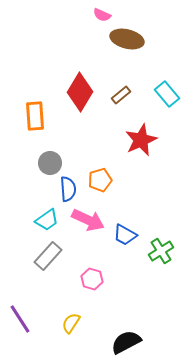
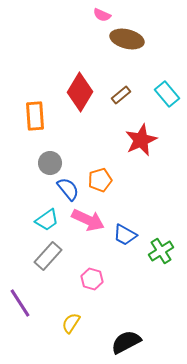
blue semicircle: rotated 35 degrees counterclockwise
purple line: moved 16 px up
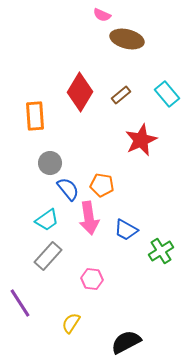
orange pentagon: moved 2 px right, 5 px down; rotated 25 degrees clockwise
pink arrow: moved 1 px right, 2 px up; rotated 56 degrees clockwise
blue trapezoid: moved 1 px right, 5 px up
pink hexagon: rotated 10 degrees counterclockwise
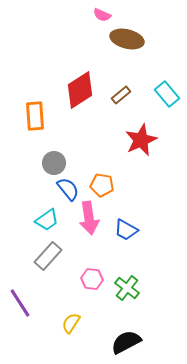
red diamond: moved 2 px up; rotated 27 degrees clockwise
gray circle: moved 4 px right
green cross: moved 34 px left, 37 px down; rotated 20 degrees counterclockwise
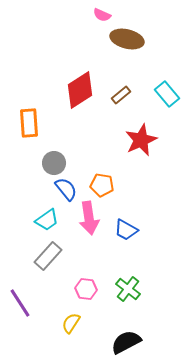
orange rectangle: moved 6 px left, 7 px down
blue semicircle: moved 2 px left
pink hexagon: moved 6 px left, 10 px down
green cross: moved 1 px right, 1 px down
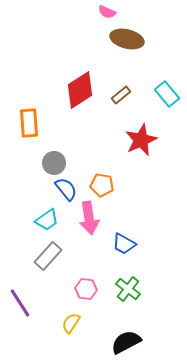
pink semicircle: moved 5 px right, 3 px up
blue trapezoid: moved 2 px left, 14 px down
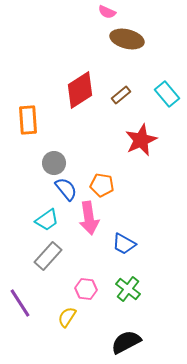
orange rectangle: moved 1 px left, 3 px up
yellow semicircle: moved 4 px left, 6 px up
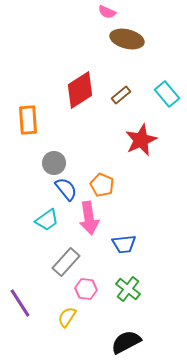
orange pentagon: rotated 15 degrees clockwise
blue trapezoid: rotated 35 degrees counterclockwise
gray rectangle: moved 18 px right, 6 px down
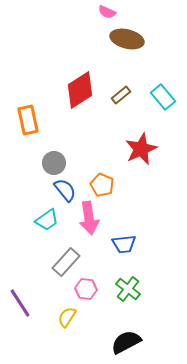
cyan rectangle: moved 4 px left, 3 px down
orange rectangle: rotated 8 degrees counterclockwise
red star: moved 9 px down
blue semicircle: moved 1 px left, 1 px down
